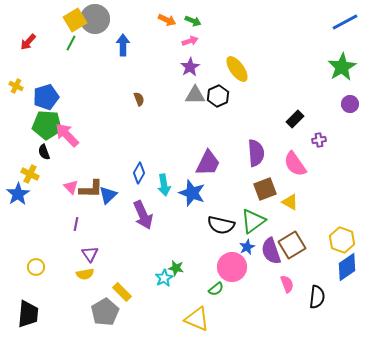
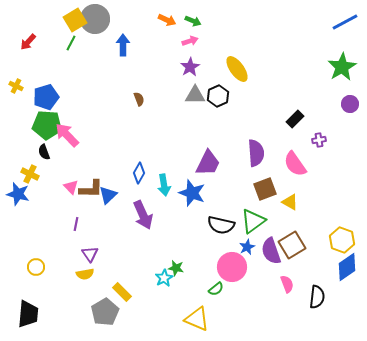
blue star at (18, 194): rotated 25 degrees counterclockwise
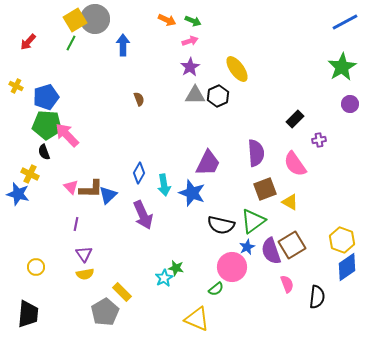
purple triangle at (90, 254): moved 6 px left
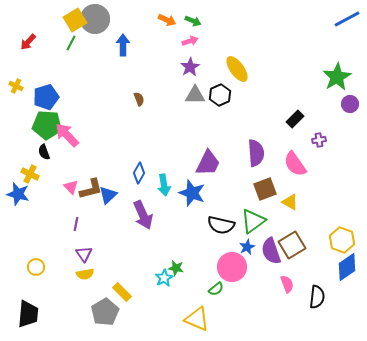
blue line at (345, 22): moved 2 px right, 3 px up
green star at (342, 67): moved 5 px left, 10 px down
black hexagon at (218, 96): moved 2 px right, 1 px up
brown L-shape at (91, 189): rotated 15 degrees counterclockwise
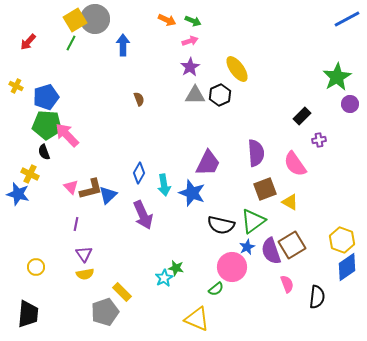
black rectangle at (295, 119): moved 7 px right, 3 px up
gray pentagon at (105, 312): rotated 12 degrees clockwise
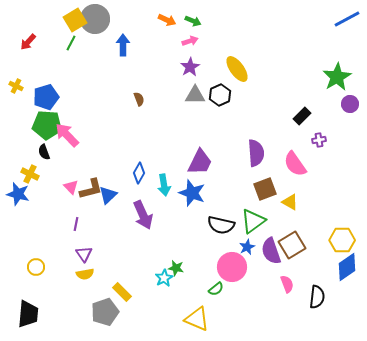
purple trapezoid at (208, 163): moved 8 px left, 1 px up
yellow hexagon at (342, 240): rotated 20 degrees counterclockwise
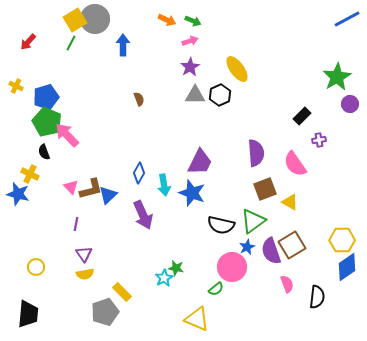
green pentagon at (47, 125): moved 3 px up; rotated 20 degrees clockwise
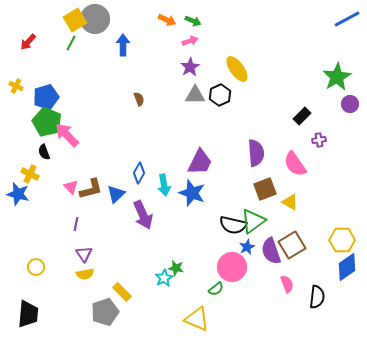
blue triangle at (108, 195): moved 8 px right, 1 px up
black semicircle at (221, 225): moved 12 px right
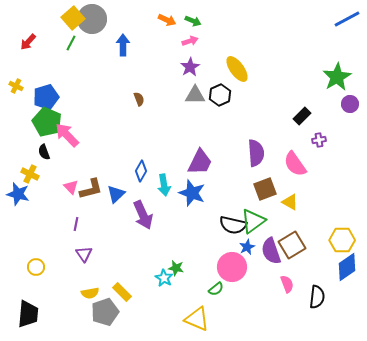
gray circle at (95, 19): moved 3 px left
yellow square at (75, 20): moved 2 px left, 2 px up; rotated 10 degrees counterclockwise
blue diamond at (139, 173): moved 2 px right, 2 px up
yellow semicircle at (85, 274): moved 5 px right, 19 px down
cyan star at (164, 278): rotated 12 degrees counterclockwise
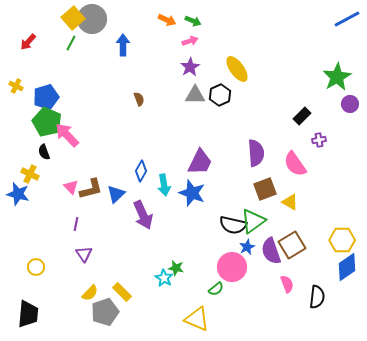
yellow semicircle at (90, 293): rotated 36 degrees counterclockwise
